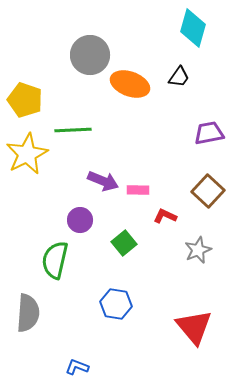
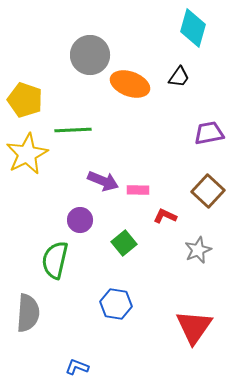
red triangle: rotated 15 degrees clockwise
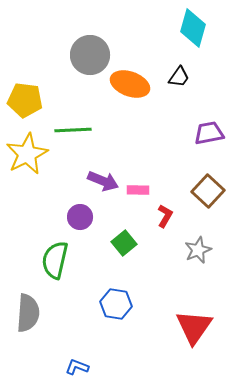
yellow pentagon: rotated 12 degrees counterclockwise
red L-shape: rotated 95 degrees clockwise
purple circle: moved 3 px up
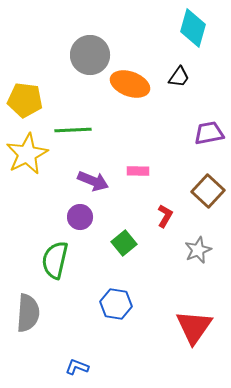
purple arrow: moved 10 px left
pink rectangle: moved 19 px up
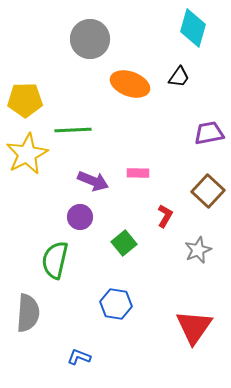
gray circle: moved 16 px up
yellow pentagon: rotated 8 degrees counterclockwise
pink rectangle: moved 2 px down
blue L-shape: moved 2 px right, 10 px up
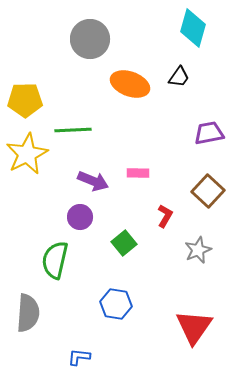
blue L-shape: rotated 15 degrees counterclockwise
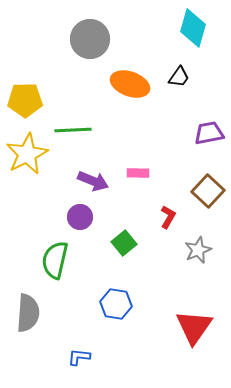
red L-shape: moved 3 px right, 1 px down
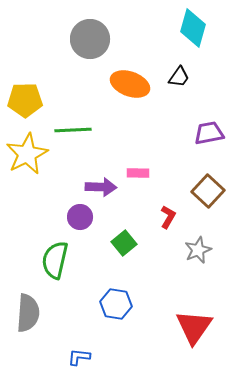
purple arrow: moved 8 px right, 6 px down; rotated 20 degrees counterclockwise
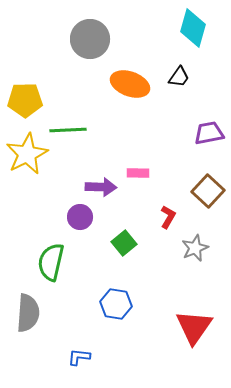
green line: moved 5 px left
gray star: moved 3 px left, 2 px up
green semicircle: moved 4 px left, 2 px down
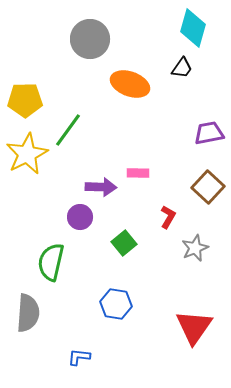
black trapezoid: moved 3 px right, 9 px up
green line: rotated 51 degrees counterclockwise
brown square: moved 4 px up
